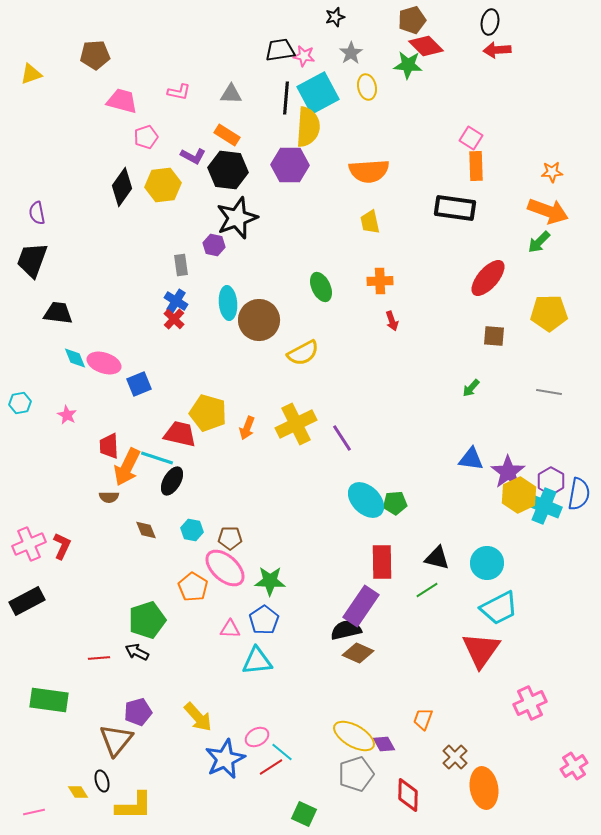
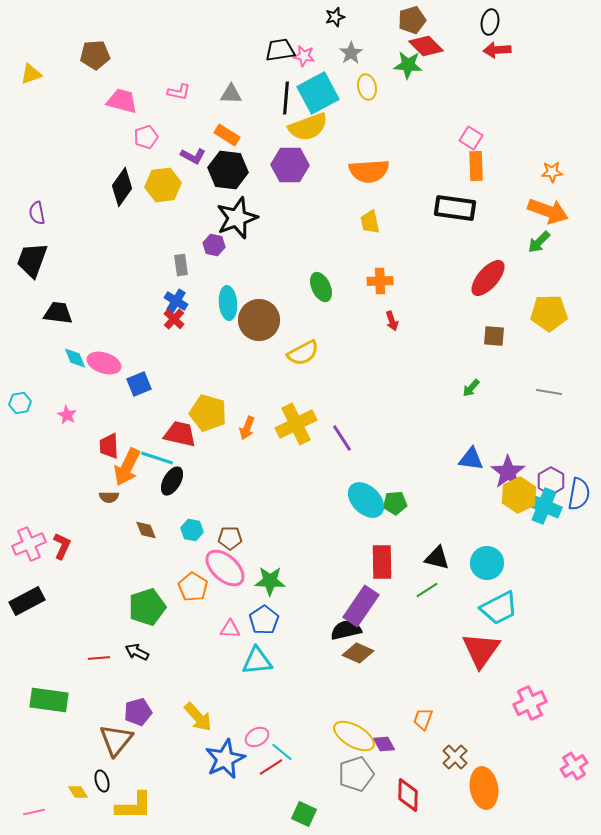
yellow semicircle at (308, 127): rotated 66 degrees clockwise
green pentagon at (147, 620): moved 13 px up
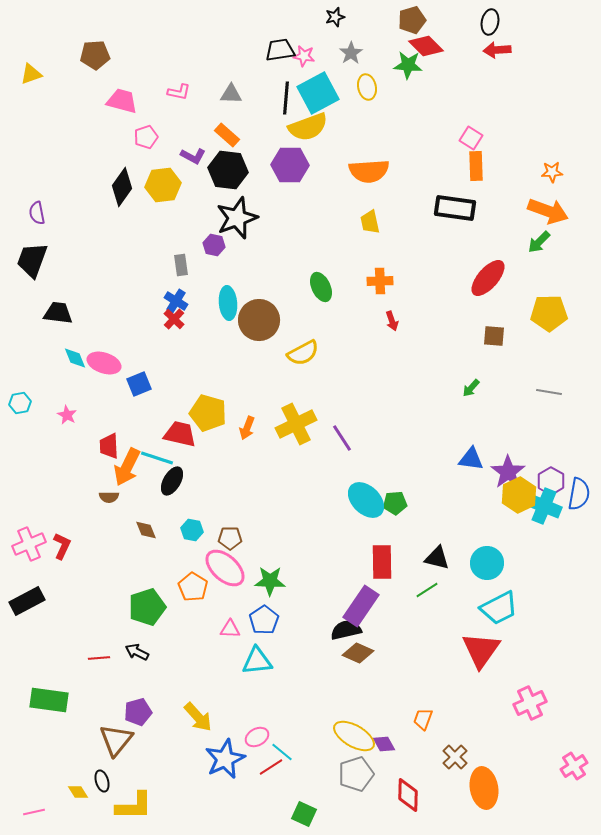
orange rectangle at (227, 135): rotated 10 degrees clockwise
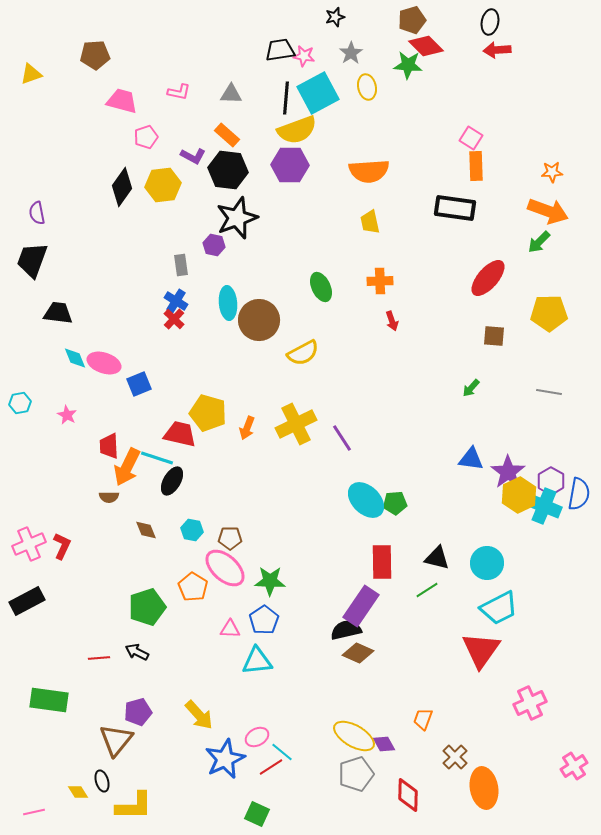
yellow semicircle at (308, 127): moved 11 px left, 3 px down
yellow arrow at (198, 717): moved 1 px right, 2 px up
green square at (304, 814): moved 47 px left
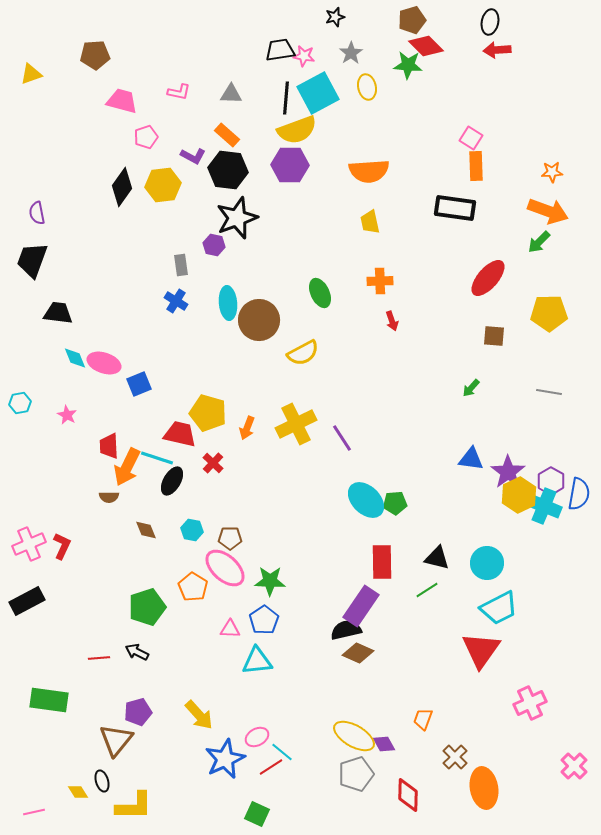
green ellipse at (321, 287): moved 1 px left, 6 px down
red cross at (174, 319): moved 39 px right, 144 px down
pink cross at (574, 766): rotated 12 degrees counterclockwise
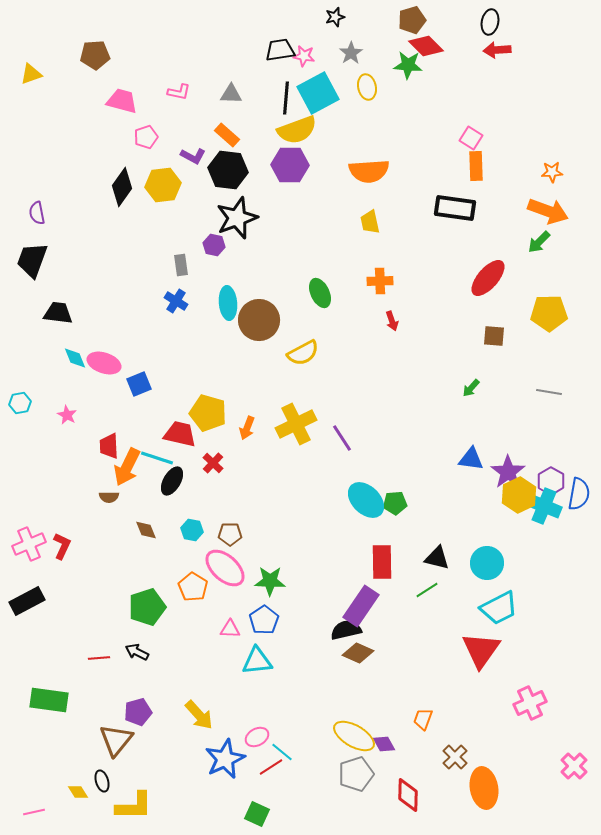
brown pentagon at (230, 538): moved 4 px up
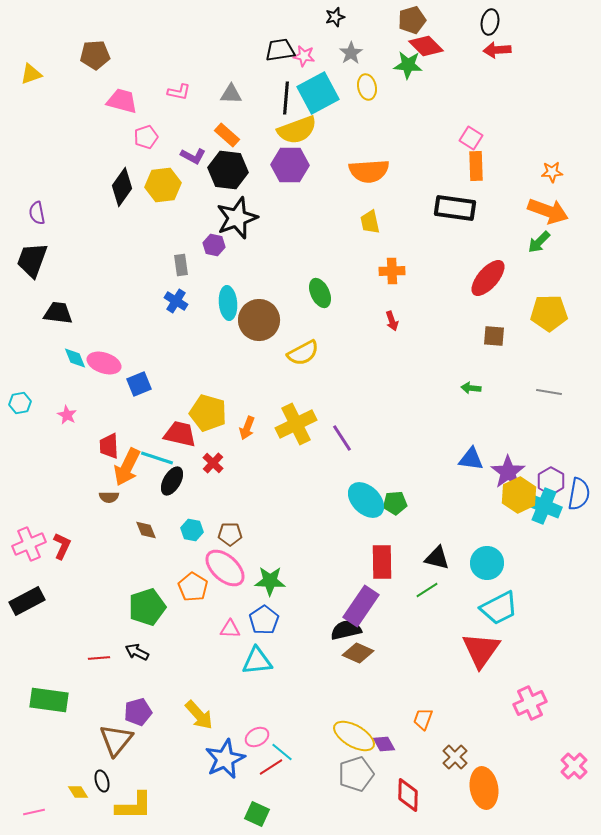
orange cross at (380, 281): moved 12 px right, 10 px up
green arrow at (471, 388): rotated 54 degrees clockwise
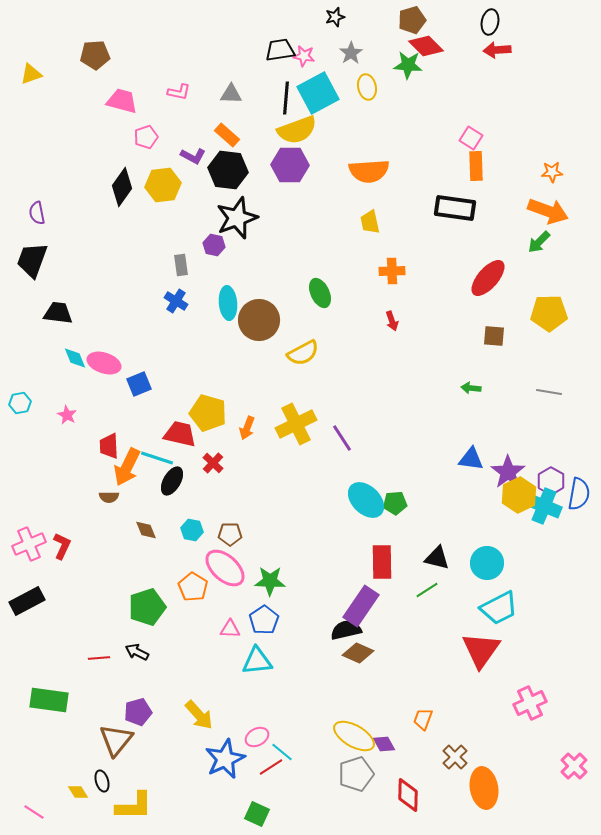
pink line at (34, 812): rotated 45 degrees clockwise
